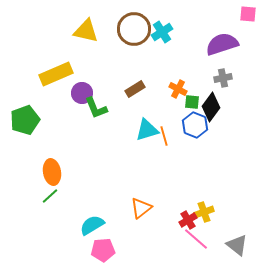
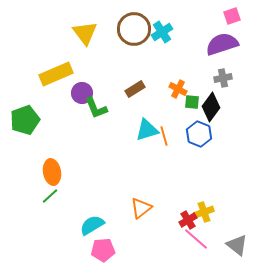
pink square: moved 16 px left, 2 px down; rotated 24 degrees counterclockwise
yellow triangle: moved 1 px left, 2 px down; rotated 40 degrees clockwise
blue hexagon: moved 4 px right, 9 px down
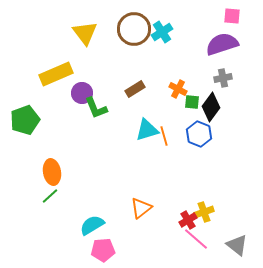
pink square: rotated 24 degrees clockwise
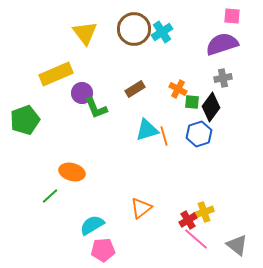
blue hexagon: rotated 20 degrees clockwise
orange ellipse: moved 20 px right; rotated 65 degrees counterclockwise
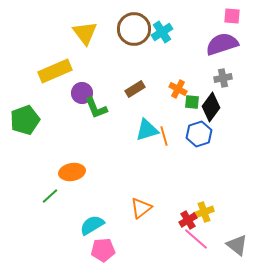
yellow rectangle: moved 1 px left, 3 px up
orange ellipse: rotated 25 degrees counterclockwise
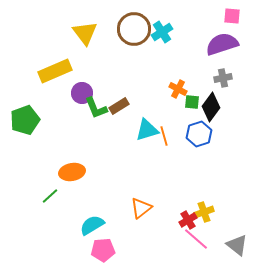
brown rectangle: moved 16 px left, 17 px down
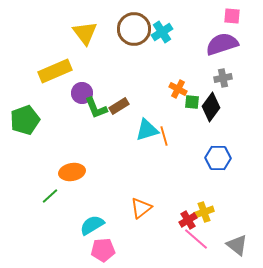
blue hexagon: moved 19 px right, 24 px down; rotated 20 degrees clockwise
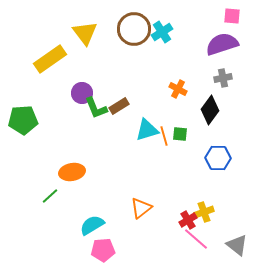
yellow rectangle: moved 5 px left, 12 px up; rotated 12 degrees counterclockwise
green square: moved 12 px left, 32 px down
black diamond: moved 1 px left, 3 px down
green pentagon: moved 2 px left; rotated 16 degrees clockwise
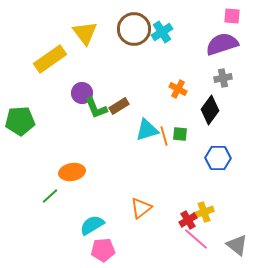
green pentagon: moved 3 px left, 1 px down
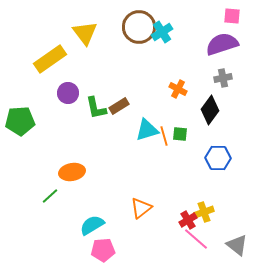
brown circle: moved 5 px right, 2 px up
purple circle: moved 14 px left
green L-shape: rotated 10 degrees clockwise
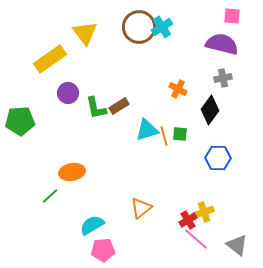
cyan cross: moved 5 px up
purple semicircle: rotated 32 degrees clockwise
